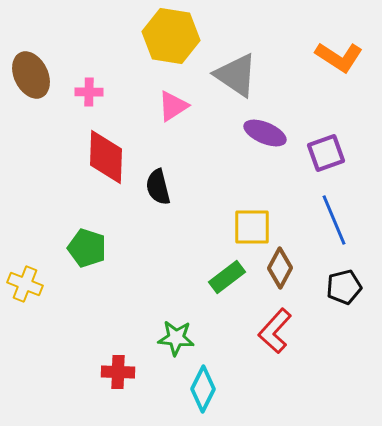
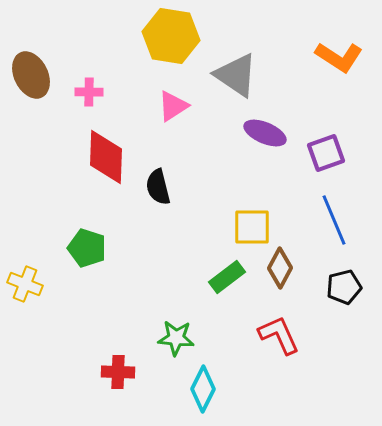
red L-shape: moved 4 px right, 4 px down; rotated 114 degrees clockwise
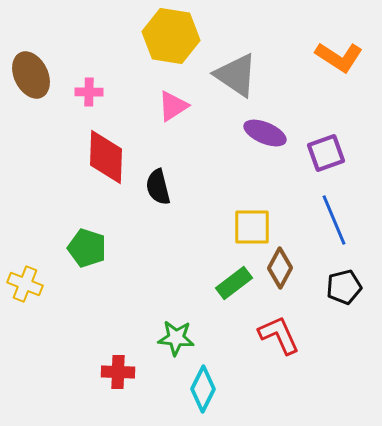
green rectangle: moved 7 px right, 6 px down
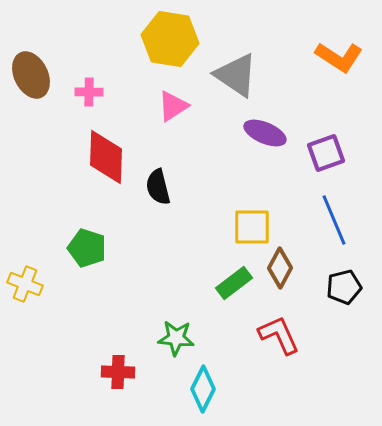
yellow hexagon: moved 1 px left, 3 px down
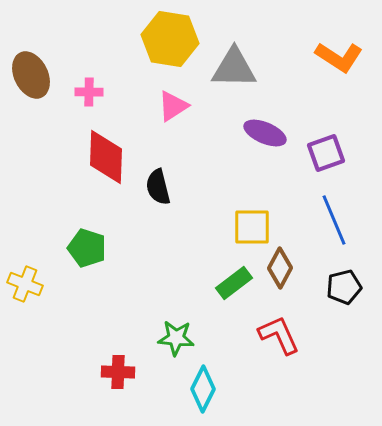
gray triangle: moved 2 px left, 7 px up; rotated 33 degrees counterclockwise
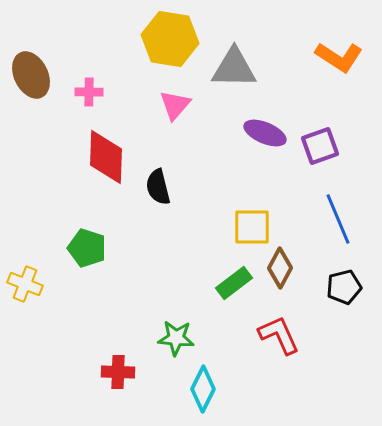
pink triangle: moved 2 px right, 1 px up; rotated 16 degrees counterclockwise
purple square: moved 6 px left, 7 px up
blue line: moved 4 px right, 1 px up
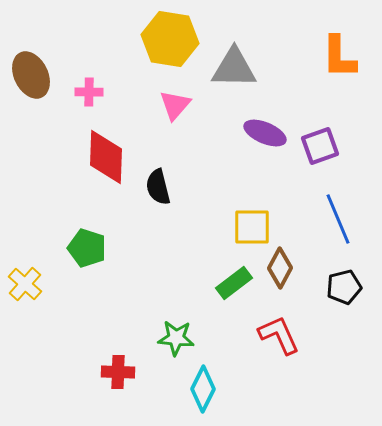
orange L-shape: rotated 57 degrees clockwise
yellow cross: rotated 20 degrees clockwise
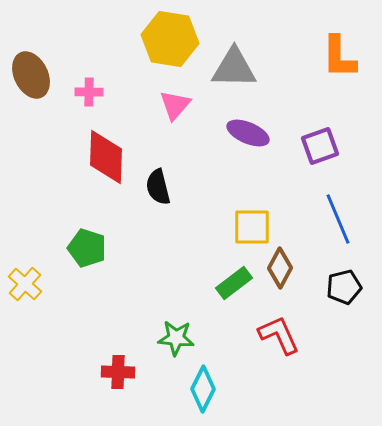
purple ellipse: moved 17 px left
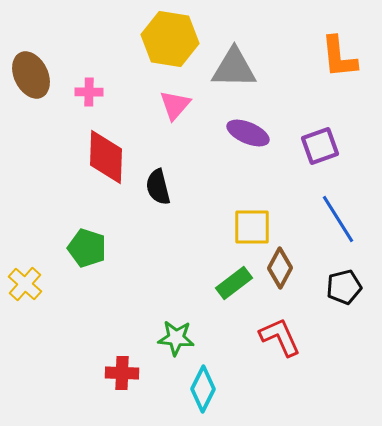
orange L-shape: rotated 6 degrees counterclockwise
blue line: rotated 9 degrees counterclockwise
red L-shape: moved 1 px right, 2 px down
red cross: moved 4 px right, 1 px down
